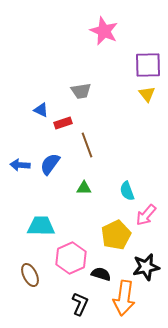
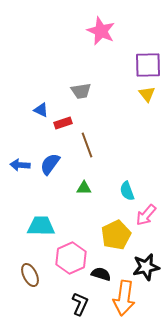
pink star: moved 3 px left
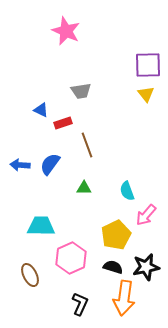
pink star: moved 35 px left
yellow triangle: moved 1 px left
black semicircle: moved 12 px right, 7 px up
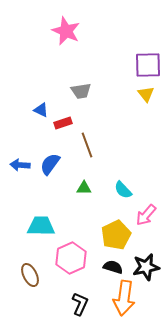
cyan semicircle: moved 4 px left, 1 px up; rotated 24 degrees counterclockwise
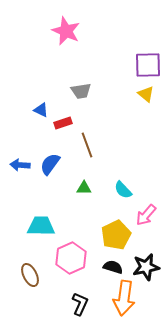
yellow triangle: rotated 12 degrees counterclockwise
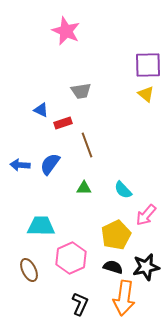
brown ellipse: moved 1 px left, 5 px up
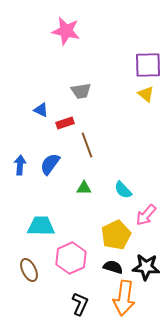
pink star: rotated 12 degrees counterclockwise
red rectangle: moved 2 px right
blue arrow: rotated 90 degrees clockwise
black star: rotated 16 degrees clockwise
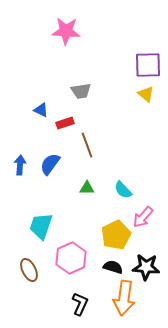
pink star: rotated 8 degrees counterclockwise
green triangle: moved 3 px right
pink arrow: moved 3 px left, 2 px down
cyan trapezoid: rotated 72 degrees counterclockwise
